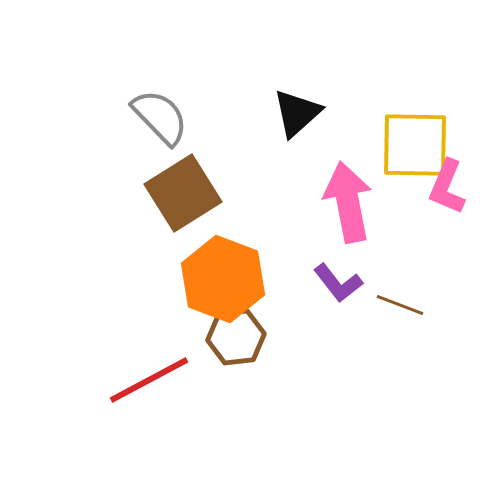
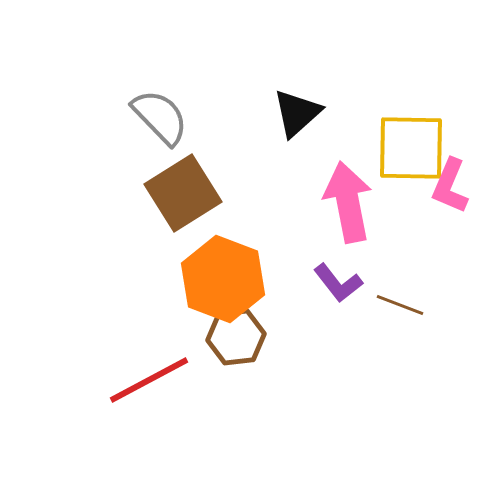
yellow square: moved 4 px left, 3 px down
pink L-shape: moved 3 px right, 1 px up
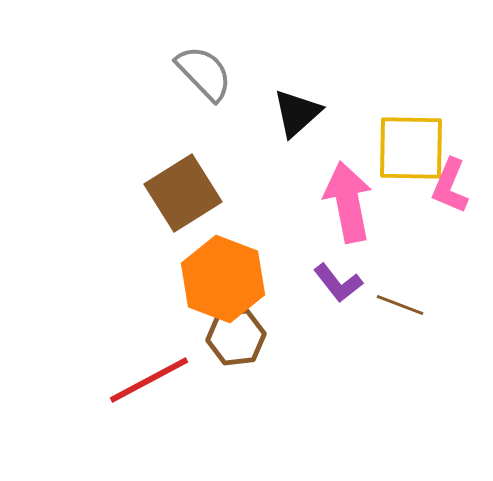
gray semicircle: moved 44 px right, 44 px up
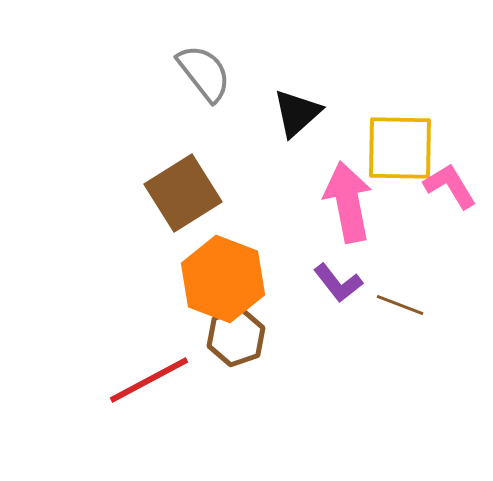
gray semicircle: rotated 6 degrees clockwise
yellow square: moved 11 px left
pink L-shape: rotated 126 degrees clockwise
brown hexagon: rotated 12 degrees counterclockwise
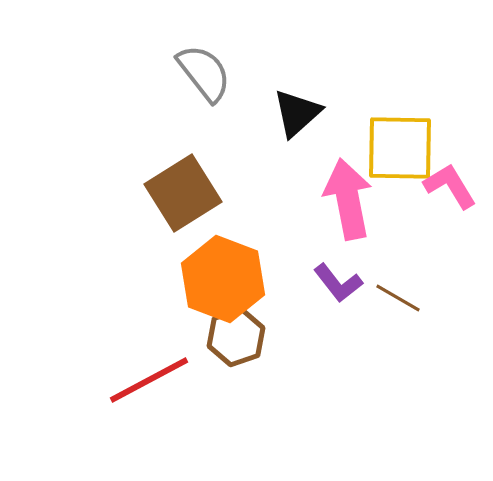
pink arrow: moved 3 px up
brown line: moved 2 px left, 7 px up; rotated 9 degrees clockwise
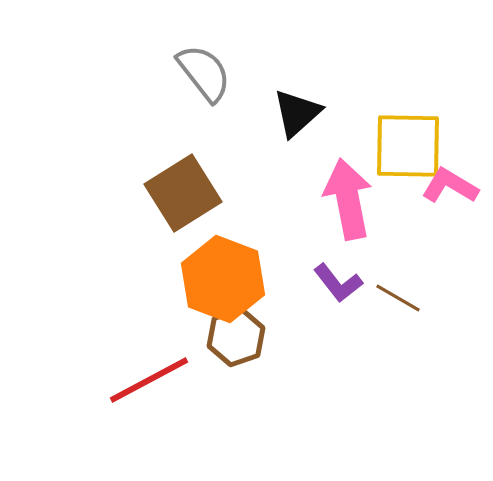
yellow square: moved 8 px right, 2 px up
pink L-shape: rotated 28 degrees counterclockwise
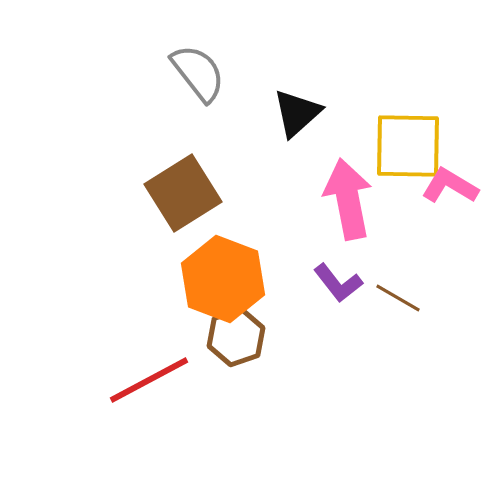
gray semicircle: moved 6 px left
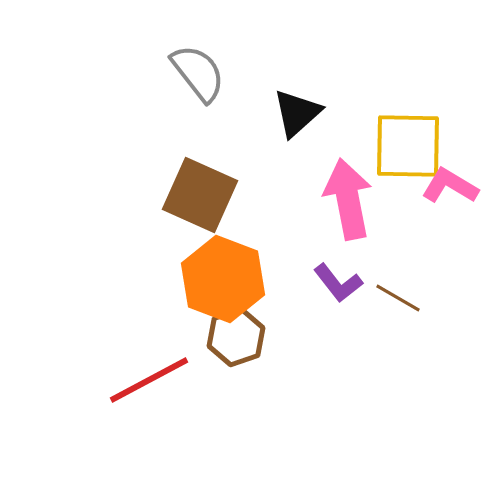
brown square: moved 17 px right, 2 px down; rotated 34 degrees counterclockwise
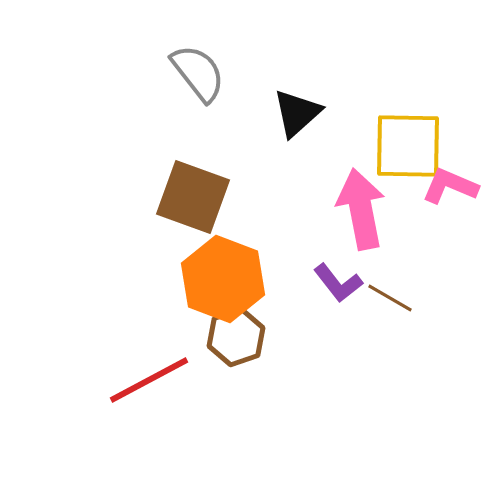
pink L-shape: rotated 8 degrees counterclockwise
brown square: moved 7 px left, 2 px down; rotated 4 degrees counterclockwise
pink arrow: moved 13 px right, 10 px down
brown line: moved 8 px left
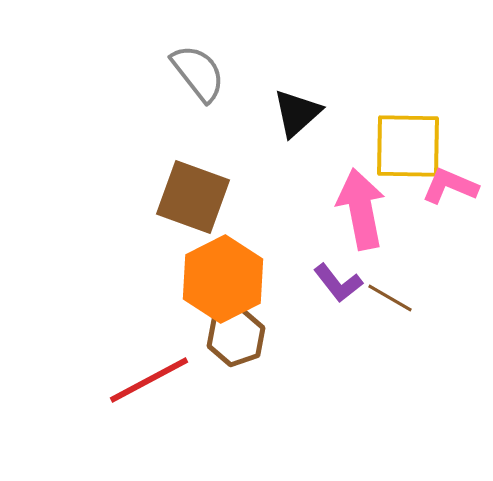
orange hexagon: rotated 12 degrees clockwise
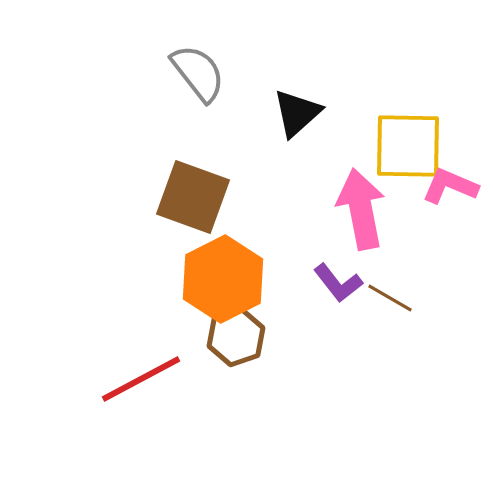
red line: moved 8 px left, 1 px up
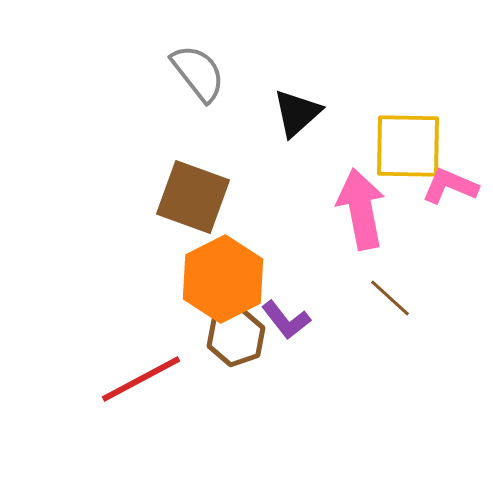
purple L-shape: moved 52 px left, 37 px down
brown line: rotated 12 degrees clockwise
